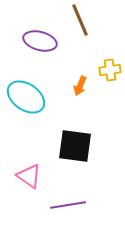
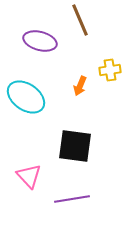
pink triangle: rotated 12 degrees clockwise
purple line: moved 4 px right, 6 px up
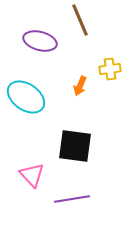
yellow cross: moved 1 px up
pink triangle: moved 3 px right, 1 px up
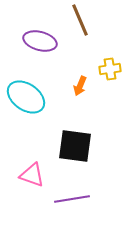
pink triangle: rotated 28 degrees counterclockwise
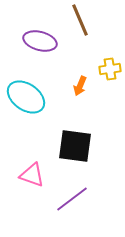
purple line: rotated 28 degrees counterclockwise
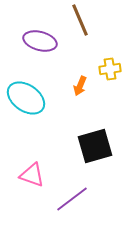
cyan ellipse: moved 1 px down
black square: moved 20 px right; rotated 24 degrees counterclockwise
